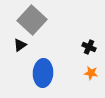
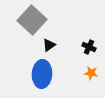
black triangle: moved 29 px right
blue ellipse: moved 1 px left, 1 px down
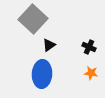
gray square: moved 1 px right, 1 px up
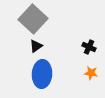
black triangle: moved 13 px left, 1 px down
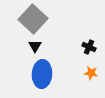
black triangle: moved 1 px left; rotated 24 degrees counterclockwise
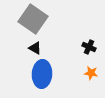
gray square: rotated 8 degrees counterclockwise
black triangle: moved 2 px down; rotated 32 degrees counterclockwise
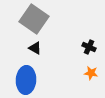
gray square: moved 1 px right
blue ellipse: moved 16 px left, 6 px down
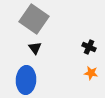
black triangle: rotated 24 degrees clockwise
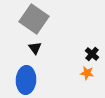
black cross: moved 3 px right, 7 px down; rotated 16 degrees clockwise
orange star: moved 4 px left
